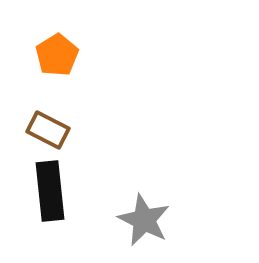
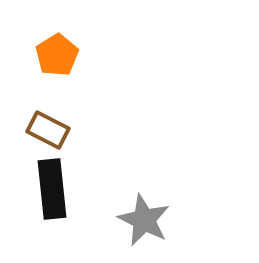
black rectangle: moved 2 px right, 2 px up
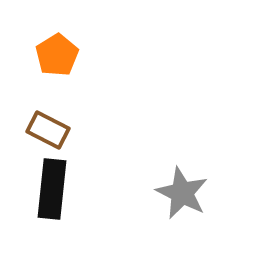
black rectangle: rotated 12 degrees clockwise
gray star: moved 38 px right, 27 px up
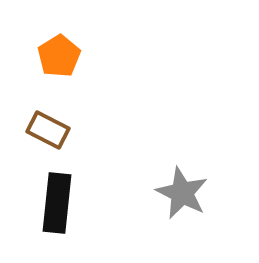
orange pentagon: moved 2 px right, 1 px down
black rectangle: moved 5 px right, 14 px down
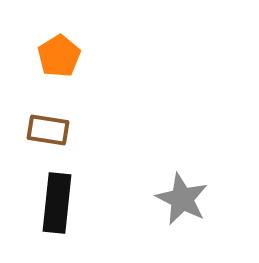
brown rectangle: rotated 18 degrees counterclockwise
gray star: moved 6 px down
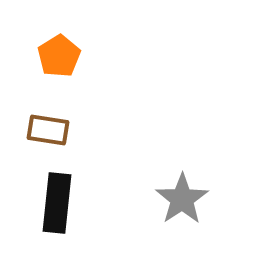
gray star: rotated 12 degrees clockwise
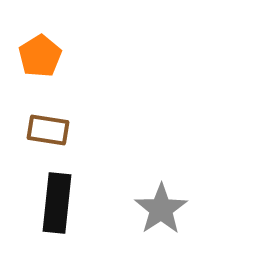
orange pentagon: moved 19 px left
gray star: moved 21 px left, 10 px down
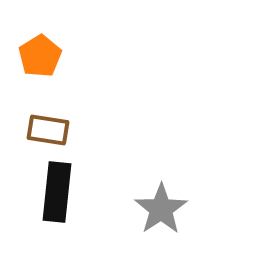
black rectangle: moved 11 px up
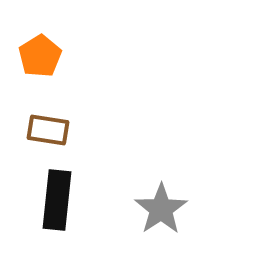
black rectangle: moved 8 px down
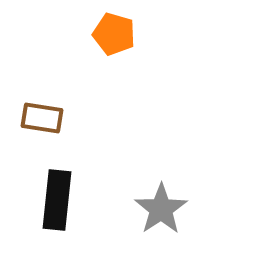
orange pentagon: moved 74 px right, 22 px up; rotated 24 degrees counterclockwise
brown rectangle: moved 6 px left, 12 px up
